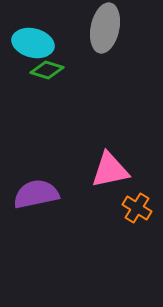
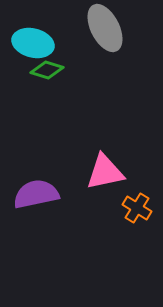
gray ellipse: rotated 39 degrees counterclockwise
pink triangle: moved 5 px left, 2 px down
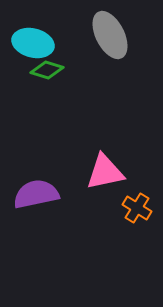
gray ellipse: moved 5 px right, 7 px down
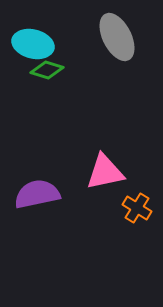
gray ellipse: moved 7 px right, 2 px down
cyan ellipse: moved 1 px down
purple semicircle: moved 1 px right
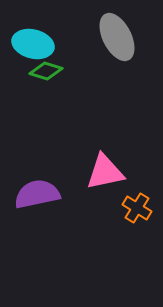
green diamond: moved 1 px left, 1 px down
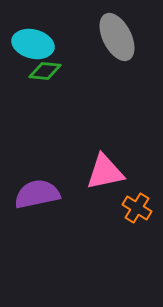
green diamond: moved 1 px left; rotated 12 degrees counterclockwise
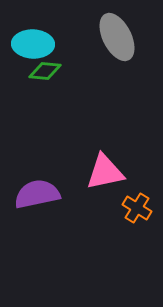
cyan ellipse: rotated 12 degrees counterclockwise
